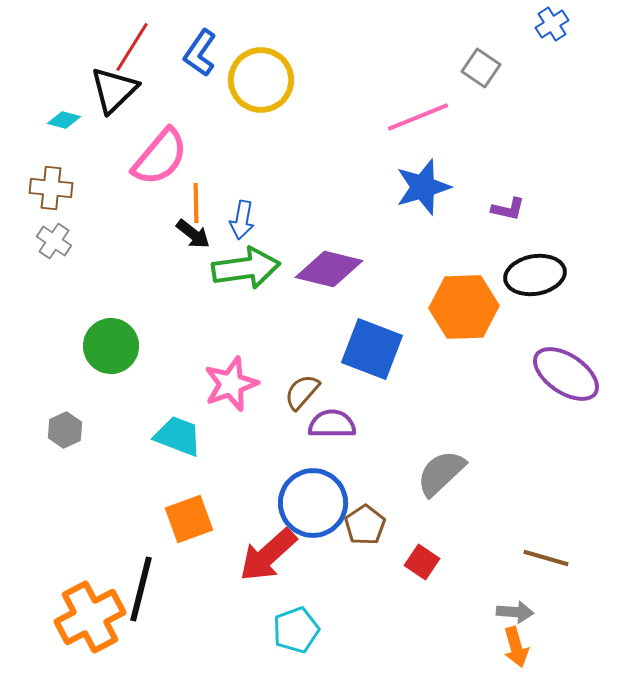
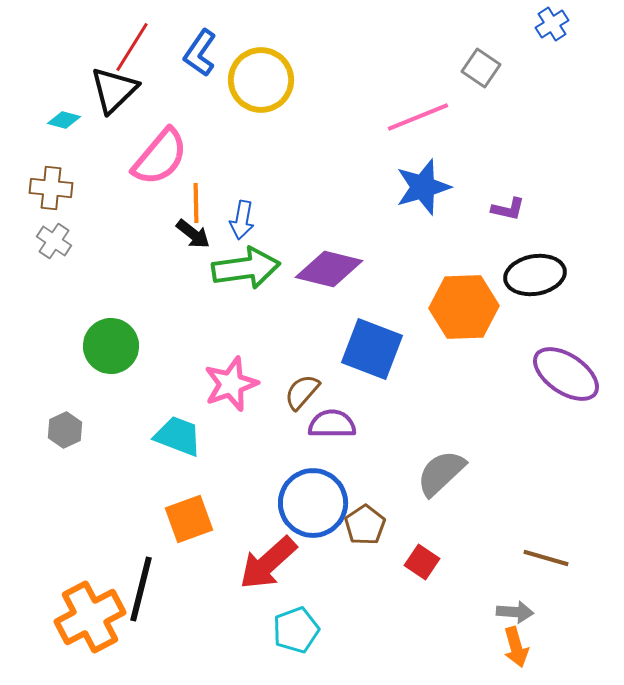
red arrow: moved 8 px down
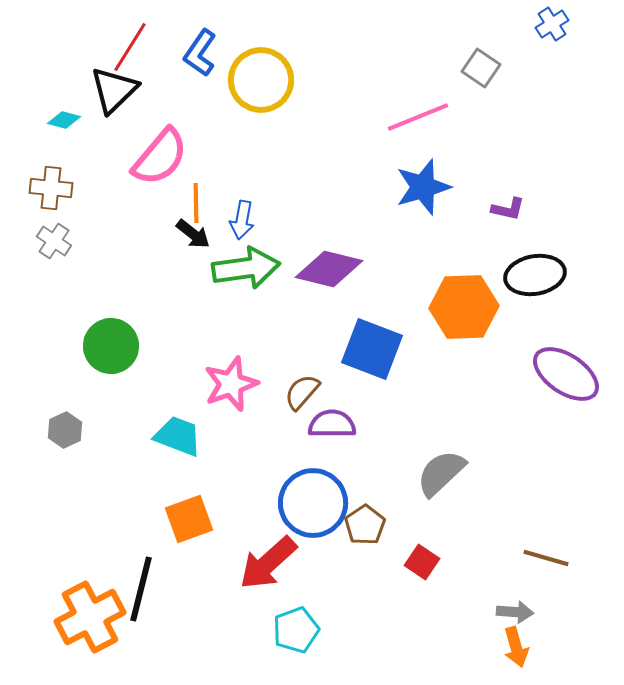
red line: moved 2 px left
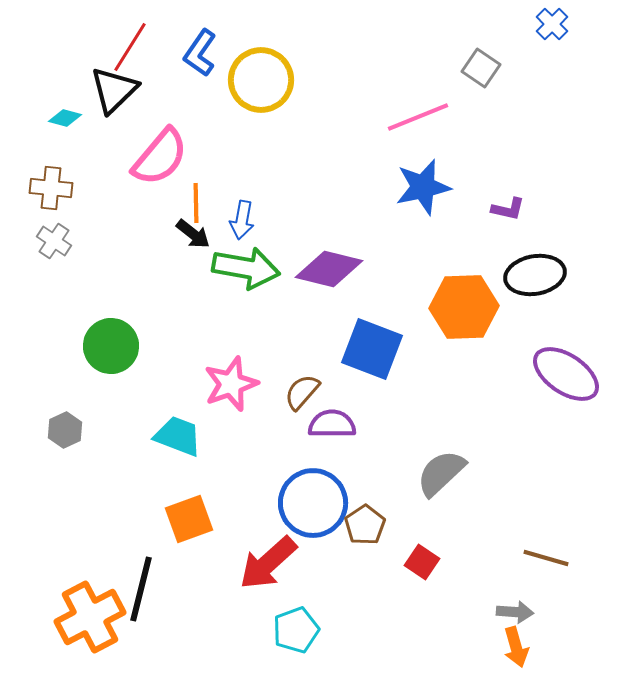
blue cross: rotated 12 degrees counterclockwise
cyan diamond: moved 1 px right, 2 px up
blue star: rotated 4 degrees clockwise
green arrow: rotated 18 degrees clockwise
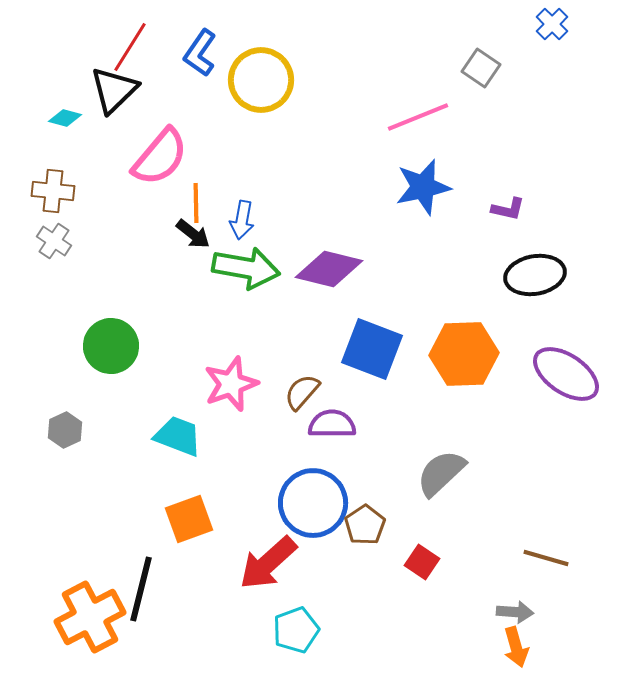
brown cross: moved 2 px right, 3 px down
orange hexagon: moved 47 px down
